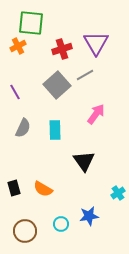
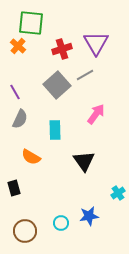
orange cross: rotated 21 degrees counterclockwise
gray semicircle: moved 3 px left, 9 px up
orange semicircle: moved 12 px left, 32 px up
cyan circle: moved 1 px up
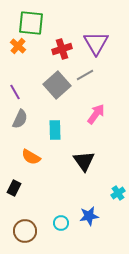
black rectangle: rotated 42 degrees clockwise
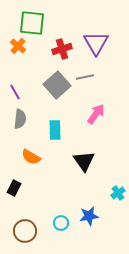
green square: moved 1 px right
gray line: moved 2 px down; rotated 18 degrees clockwise
gray semicircle: rotated 18 degrees counterclockwise
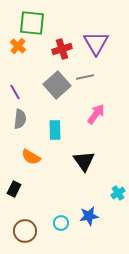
black rectangle: moved 1 px down
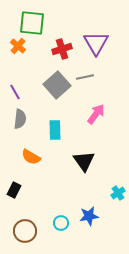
black rectangle: moved 1 px down
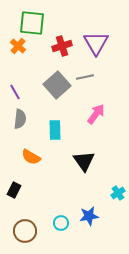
red cross: moved 3 px up
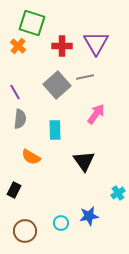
green square: rotated 12 degrees clockwise
red cross: rotated 18 degrees clockwise
